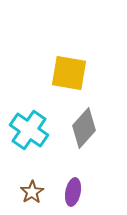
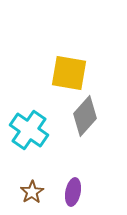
gray diamond: moved 1 px right, 12 px up
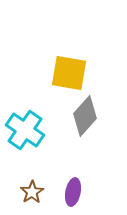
cyan cross: moved 4 px left
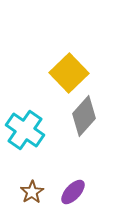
yellow square: rotated 36 degrees clockwise
gray diamond: moved 1 px left
purple ellipse: rotated 32 degrees clockwise
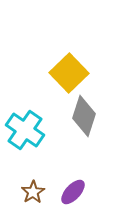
gray diamond: rotated 24 degrees counterclockwise
brown star: moved 1 px right
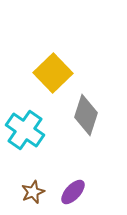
yellow square: moved 16 px left
gray diamond: moved 2 px right, 1 px up
brown star: rotated 10 degrees clockwise
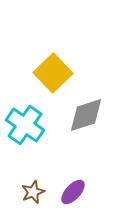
gray diamond: rotated 54 degrees clockwise
cyan cross: moved 5 px up
